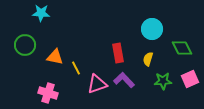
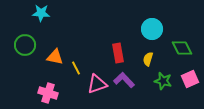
green star: rotated 18 degrees clockwise
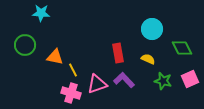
yellow semicircle: rotated 96 degrees clockwise
yellow line: moved 3 px left, 2 px down
pink cross: moved 23 px right
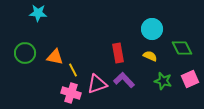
cyan star: moved 3 px left
green circle: moved 8 px down
yellow semicircle: moved 2 px right, 3 px up
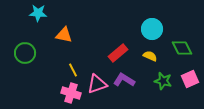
red rectangle: rotated 60 degrees clockwise
orange triangle: moved 9 px right, 22 px up
purple L-shape: rotated 15 degrees counterclockwise
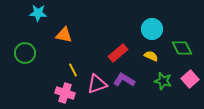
yellow semicircle: moved 1 px right
pink square: rotated 18 degrees counterclockwise
pink cross: moved 6 px left
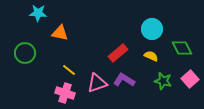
orange triangle: moved 4 px left, 2 px up
yellow line: moved 4 px left; rotated 24 degrees counterclockwise
pink triangle: moved 1 px up
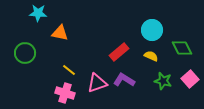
cyan circle: moved 1 px down
red rectangle: moved 1 px right, 1 px up
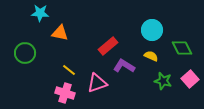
cyan star: moved 2 px right
red rectangle: moved 11 px left, 6 px up
purple L-shape: moved 14 px up
